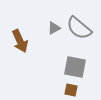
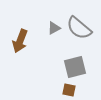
brown arrow: rotated 45 degrees clockwise
gray square: rotated 25 degrees counterclockwise
brown square: moved 2 px left
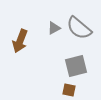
gray square: moved 1 px right, 1 px up
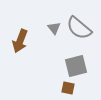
gray triangle: rotated 40 degrees counterclockwise
brown square: moved 1 px left, 2 px up
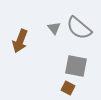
gray square: rotated 25 degrees clockwise
brown square: rotated 16 degrees clockwise
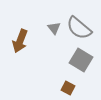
gray square: moved 5 px right, 6 px up; rotated 20 degrees clockwise
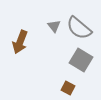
gray triangle: moved 2 px up
brown arrow: moved 1 px down
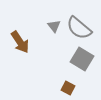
brown arrow: rotated 55 degrees counterclockwise
gray square: moved 1 px right, 1 px up
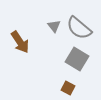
gray square: moved 5 px left
